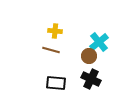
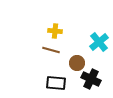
brown circle: moved 12 px left, 7 px down
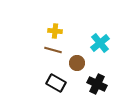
cyan cross: moved 1 px right, 1 px down
brown line: moved 2 px right
black cross: moved 6 px right, 5 px down
black rectangle: rotated 24 degrees clockwise
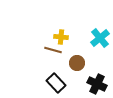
yellow cross: moved 6 px right, 6 px down
cyan cross: moved 5 px up
black rectangle: rotated 18 degrees clockwise
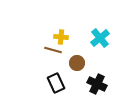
black rectangle: rotated 18 degrees clockwise
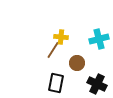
cyan cross: moved 1 px left, 1 px down; rotated 24 degrees clockwise
brown line: rotated 72 degrees counterclockwise
black rectangle: rotated 36 degrees clockwise
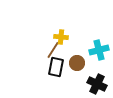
cyan cross: moved 11 px down
black rectangle: moved 16 px up
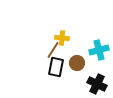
yellow cross: moved 1 px right, 1 px down
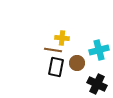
brown line: rotated 66 degrees clockwise
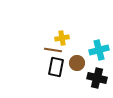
yellow cross: rotated 16 degrees counterclockwise
black cross: moved 6 px up; rotated 12 degrees counterclockwise
